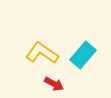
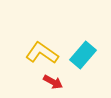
red arrow: moved 1 px left, 2 px up
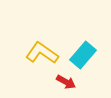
red arrow: moved 13 px right
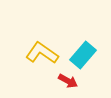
red arrow: moved 2 px right, 1 px up
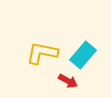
yellow L-shape: rotated 24 degrees counterclockwise
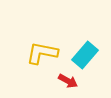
cyan rectangle: moved 2 px right
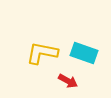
cyan rectangle: moved 1 px left, 2 px up; rotated 68 degrees clockwise
